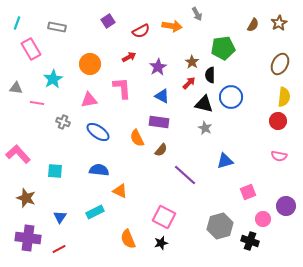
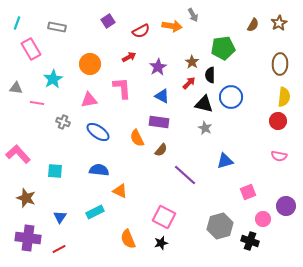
gray arrow at (197, 14): moved 4 px left, 1 px down
brown ellipse at (280, 64): rotated 25 degrees counterclockwise
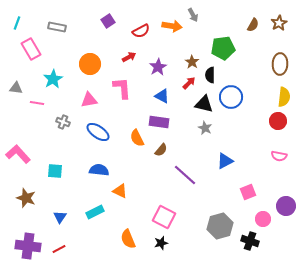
blue triangle at (225, 161): rotated 12 degrees counterclockwise
purple cross at (28, 238): moved 8 px down
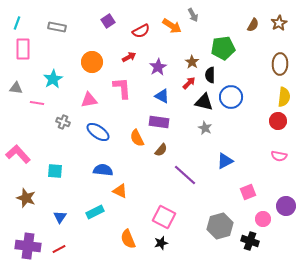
orange arrow at (172, 26): rotated 24 degrees clockwise
pink rectangle at (31, 49): moved 8 px left; rotated 30 degrees clockwise
orange circle at (90, 64): moved 2 px right, 2 px up
black triangle at (204, 104): moved 2 px up
blue semicircle at (99, 170): moved 4 px right
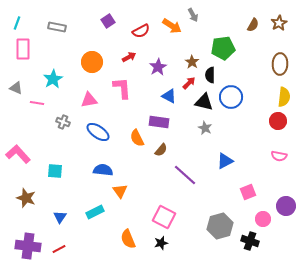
gray triangle at (16, 88): rotated 16 degrees clockwise
blue triangle at (162, 96): moved 7 px right
orange triangle at (120, 191): rotated 28 degrees clockwise
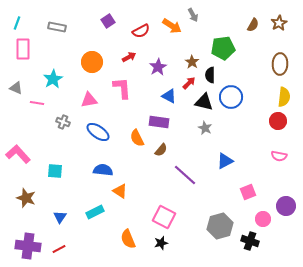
orange triangle at (120, 191): rotated 21 degrees counterclockwise
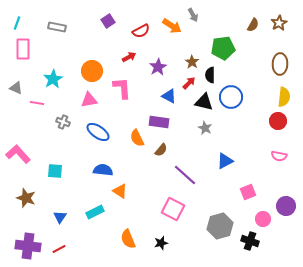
orange circle at (92, 62): moved 9 px down
pink square at (164, 217): moved 9 px right, 8 px up
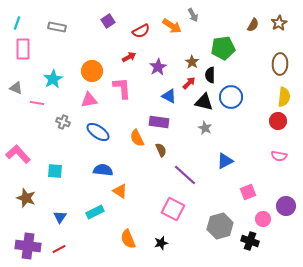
brown semicircle at (161, 150): rotated 64 degrees counterclockwise
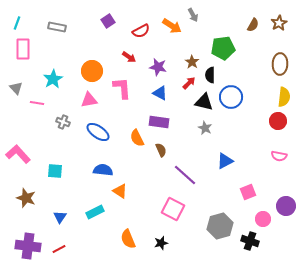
red arrow at (129, 57): rotated 64 degrees clockwise
purple star at (158, 67): rotated 30 degrees counterclockwise
gray triangle at (16, 88): rotated 24 degrees clockwise
blue triangle at (169, 96): moved 9 px left, 3 px up
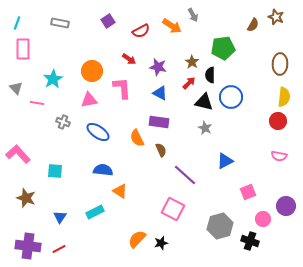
brown star at (279, 23): moved 3 px left, 6 px up; rotated 21 degrees counterclockwise
gray rectangle at (57, 27): moved 3 px right, 4 px up
red arrow at (129, 57): moved 2 px down
orange semicircle at (128, 239): moved 9 px right; rotated 66 degrees clockwise
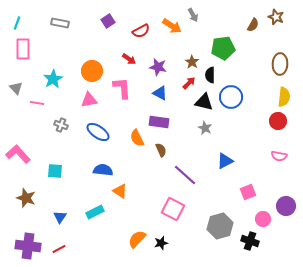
gray cross at (63, 122): moved 2 px left, 3 px down
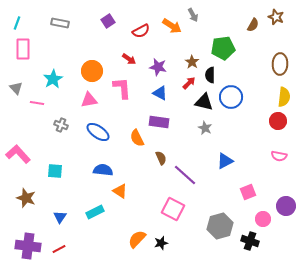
brown semicircle at (161, 150): moved 8 px down
